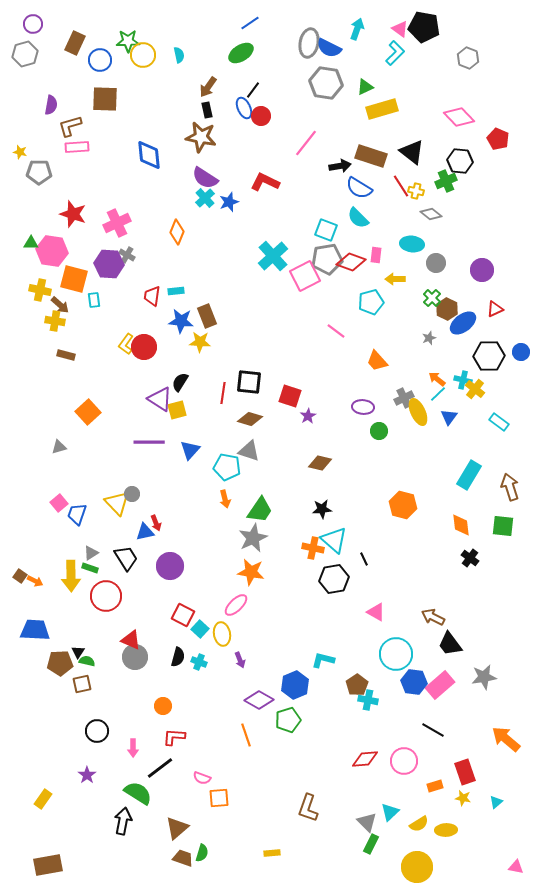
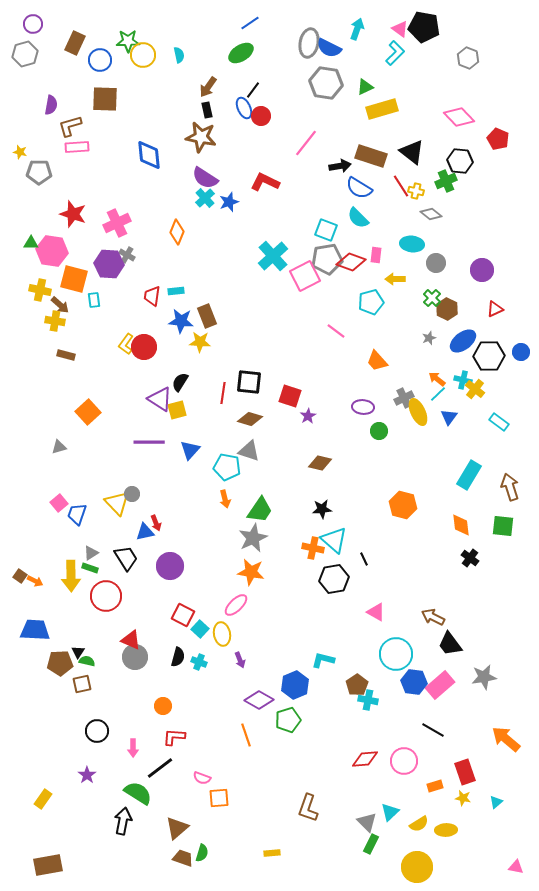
blue ellipse at (463, 323): moved 18 px down
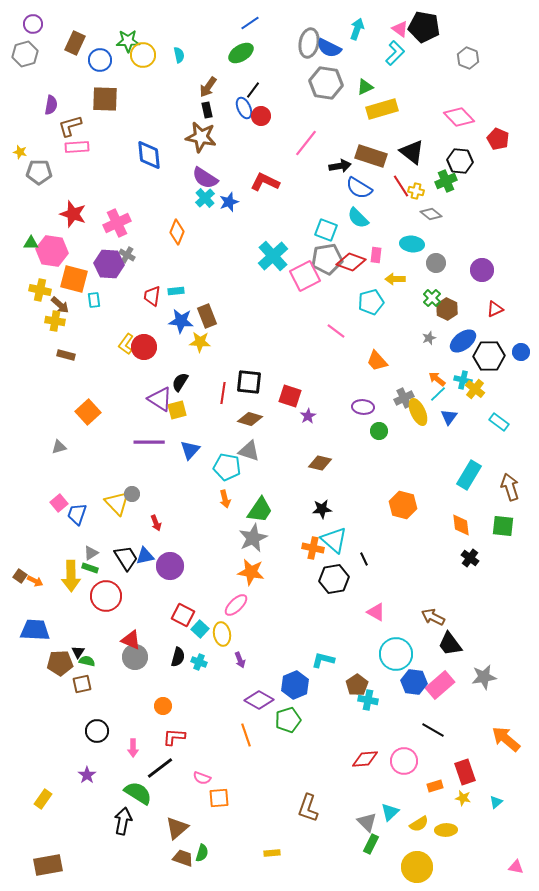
blue triangle at (145, 532): moved 24 px down
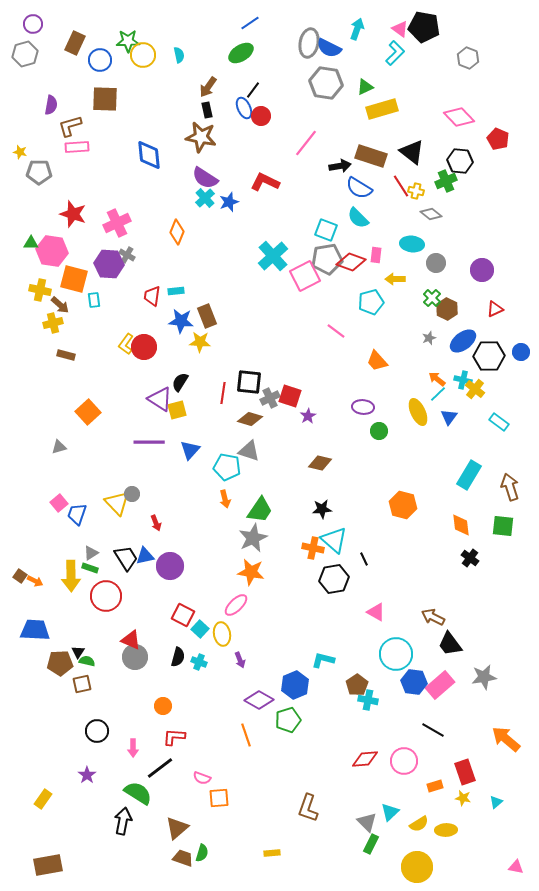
yellow cross at (55, 321): moved 2 px left, 2 px down; rotated 24 degrees counterclockwise
gray cross at (404, 398): moved 134 px left
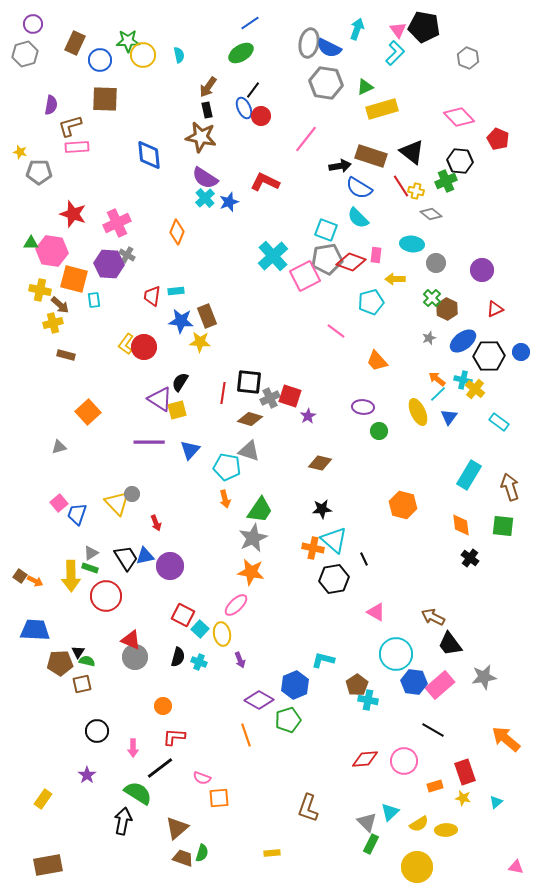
pink triangle at (400, 29): moved 2 px left, 1 px down; rotated 18 degrees clockwise
pink line at (306, 143): moved 4 px up
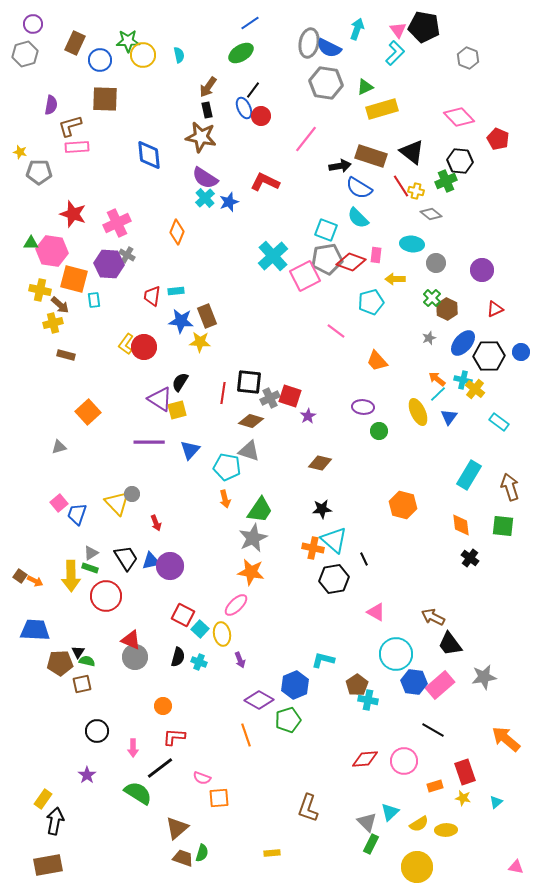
blue ellipse at (463, 341): moved 2 px down; rotated 12 degrees counterclockwise
brown diamond at (250, 419): moved 1 px right, 2 px down
blue triangle at (145, 556): moved 6 px right, 5 px down
black arrow at (123, 821): moved 68 px left
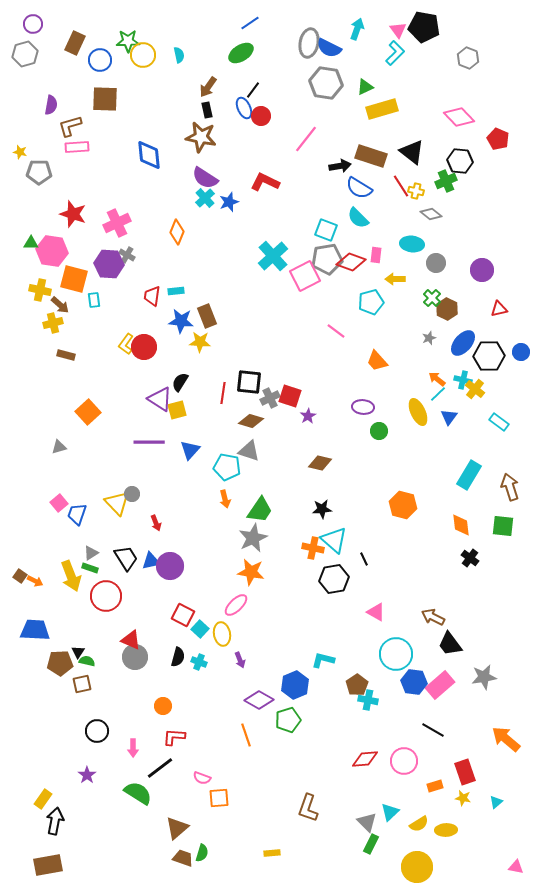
red triangle at (495, 309): moved 4 px right; rotated 12 degrees clockwise
yellow arrow at (71, 576): rotated 20 degrees counterclockwise
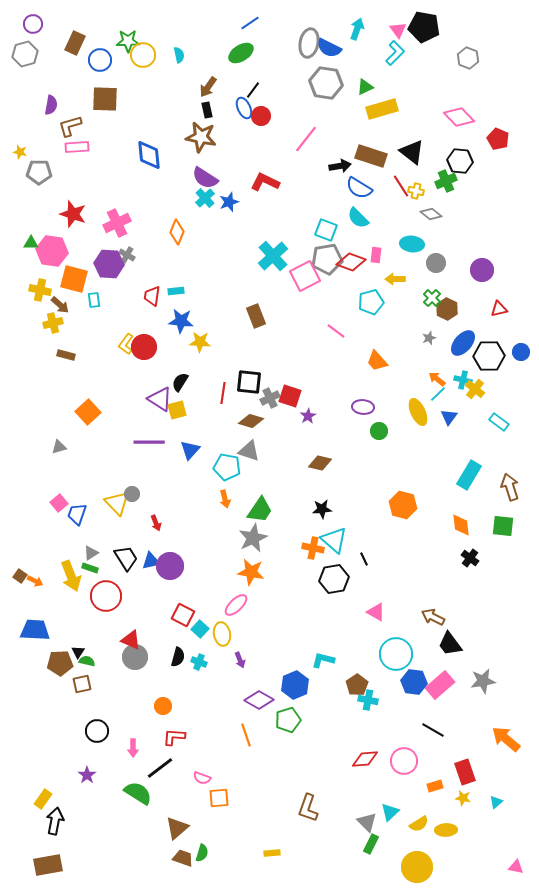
brown rectangle at (207, 316): moved 49 px right
gray star at (484, 677): moved 1 px left, 4 px down
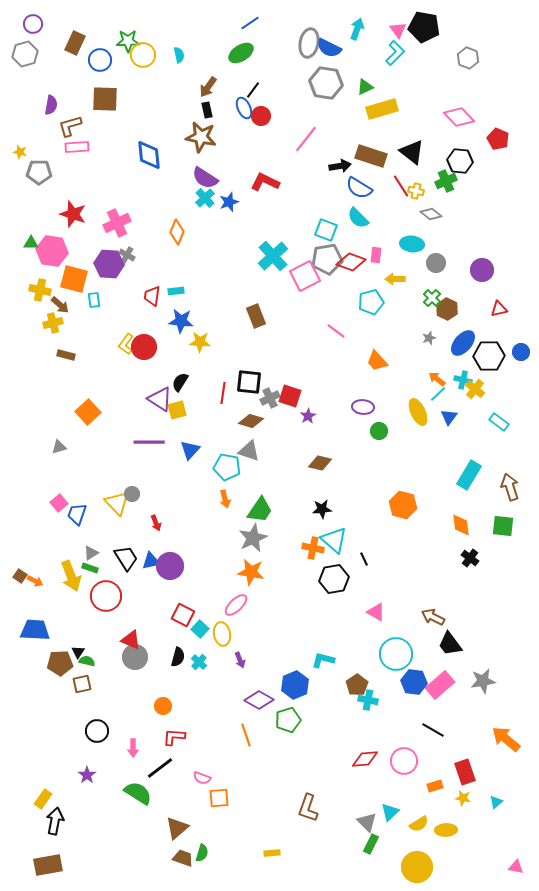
cyan cross at (199, 662): rotated 21 degrees clockwise
